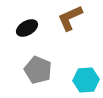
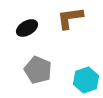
brown L-shape: rotated 16 degrees clockwise
cyan hexagon: rotated 15 degrees counterclockwise
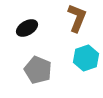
brown L-shape: moved 7 px right; rotated 120 degrees clockwise
cyan hexagon: moved 22 px up
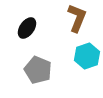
black ellipse: rotated 25 degrees counterclockwise
cyan hexagon: moved 1 px right, 2 px up
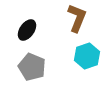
black ellipse: moved 2 px down
gray pentagon: moved 6 px left, 3 px up
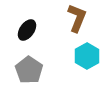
cyan hexagon: rotated 10 degrees counterclockwise
gray pentagon: moved 3 px left, 3 px down; rotated 12 degrees clockwise
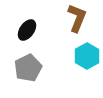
gray pentagon: moved 1 px left, 2 px up; rotated 12 degrees clockwise
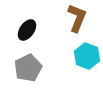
cyan hexagon: rotated 10 degrees counterclockwise
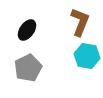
brown L-shape: moved 3 px right, 4 px down
cyan hexagon: rotated 10 degrees counterclockwise
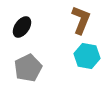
brown L-shape: moved 1 px right, 2 px up
black ellipse: moved 5 px left, 3 px up
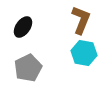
black ellipse: moved 1 px right
cyan hexagon: moved 3 px left, 3 px up
